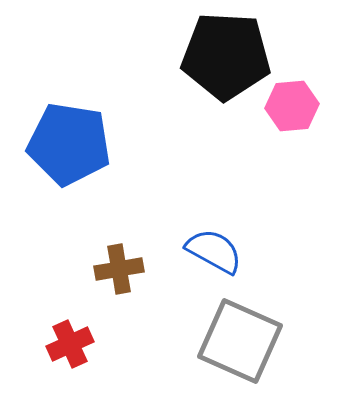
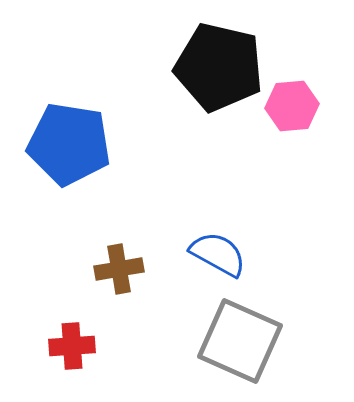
black pentagon: moved 7 px left, 11 px down; rotated 10 degrees clockwise
blue semicircle: moved 4 px right, 3 px down
red cross: moved 2 px right, 2 px down; rotated 21 degrees clockwise
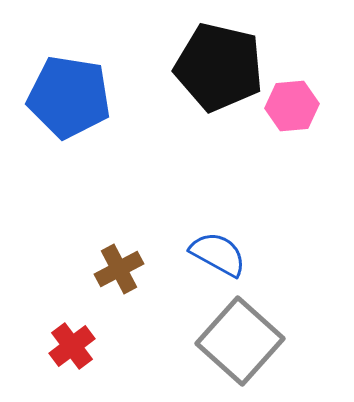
blue pentagon: moved 47 px up
brown cross: rotated 18 degrees counterclockwise
gray square: rotated 18 degrees clockwise
red cross: rotated 33 degrees counterclockwise
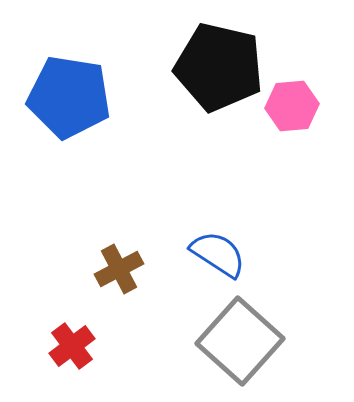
blue semicircle: rotated 4 degrees clockwise
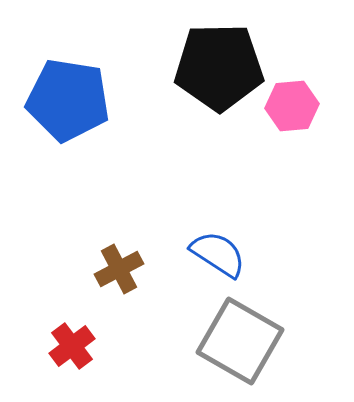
black pentagon: rotated 14 degrees counterclockwise
blue pentagon: moved 1 px left, 3 px down
gray square: rotated 12 degrees counterclockwise
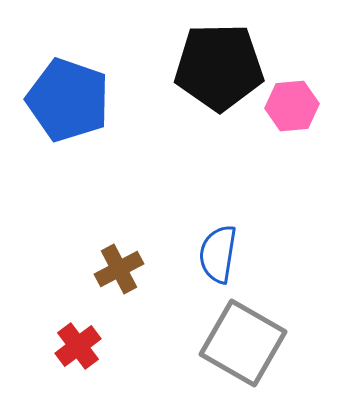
blue pentagon: rotated 10 degrees clockwise
blue semicircle: rotated 114 degrees counterclockwise
gray square: moved 3 px right, 2 px down
red cross: moved 6 px right
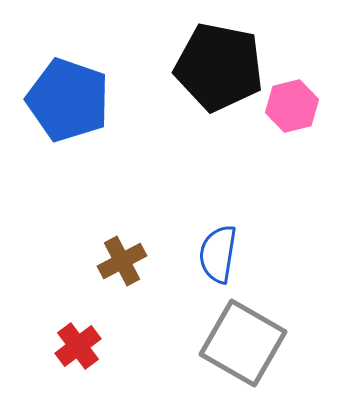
black pentagon: rotated 12 degrees clockwise
pink hexagon: rotated 9 degrees counterclockwise
brown cross: moved 3 px right, 8 px up
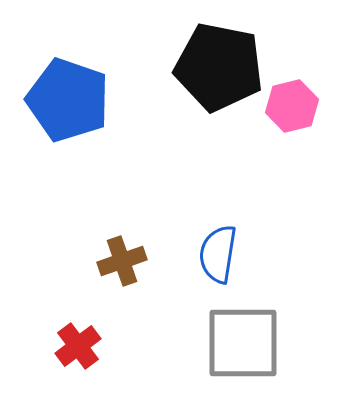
brown cross: rotated 9 degrees clockwise
gray square: rotated 30 degrees counterclockwise
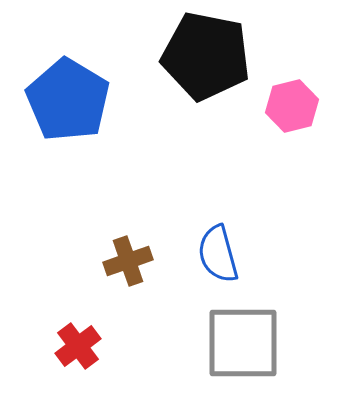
black pentagon: moved 13 px left, 11 px up
blue pentagon: rotated 12 degrees clockwise
blue semicircle: rotated 24 degrees counterclockwise
brown cross: moved 6 px right
